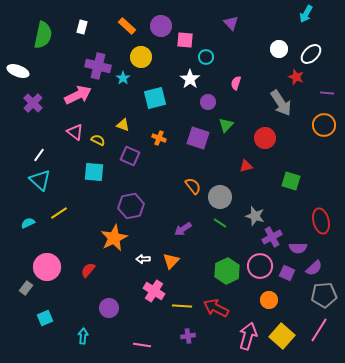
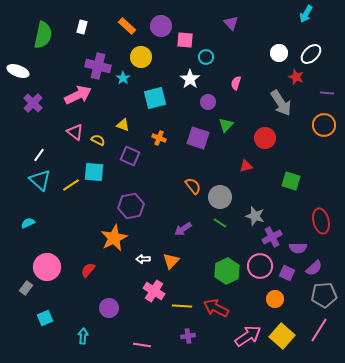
white circle at (279, 49): moved 4 px down
yellow line at (59, 213): moved 12 px right, 28 px up
orange circle at (269, 300): moved 6 px right, 1 px up
pink arrow at (248, 336): rotated 40 degrees clockwise
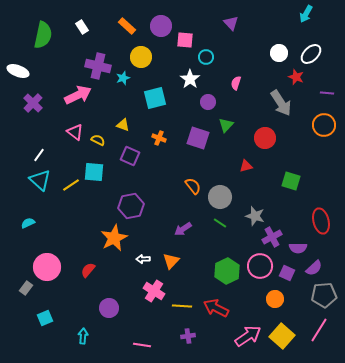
white rectangle at (82, 27): rotated 48 degrees counterclockwise
cyan star at (123, 78): rotated 16 degrees clockwise
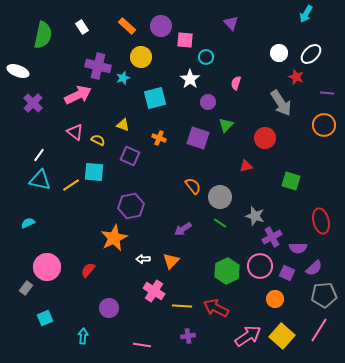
cyan triangle at (40, 180): rotated 30 degrees counterclockwise
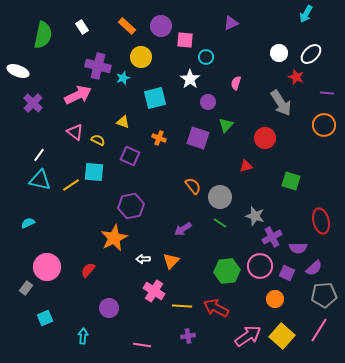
purple triangle at (231, 23): rotated 49 degrees clockwise
yellow triangle at (123, 125): moved 3 px up
green hexagon at (227, 271): rotated 20 degrees clockwise
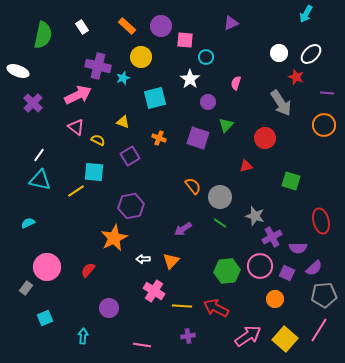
pink triangle at (75, 132): moved 1 px right, 5 px up
purple square at (130, 156): rotated 36 degrees clockwise
yellow line at (71, 185): moved 5 px right, 6 px down
yellow square at (282, 336): moved 3 px right, 3 px down
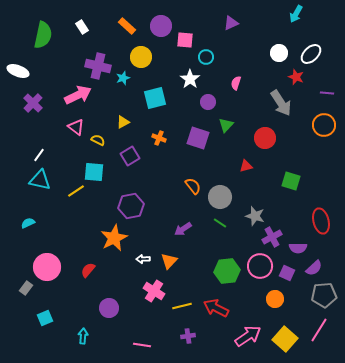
cyan arrow at (306, 14): moved 10 px left
yellow triangle at (123, 122): rotated 48 degrees counterclockwise
orange triangle at (171, 261): moved 2 px left
yellow line at (182, 306): rotated 18 degrees counterclockwise
